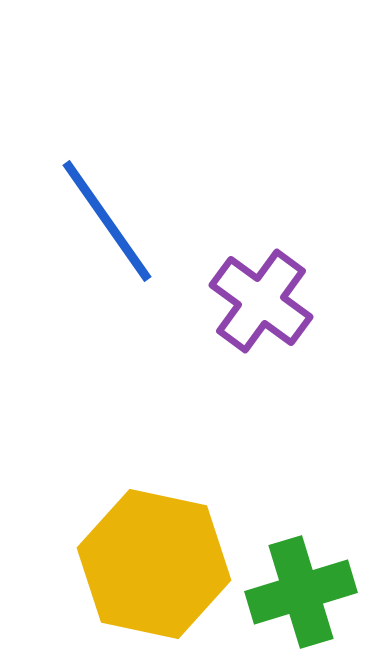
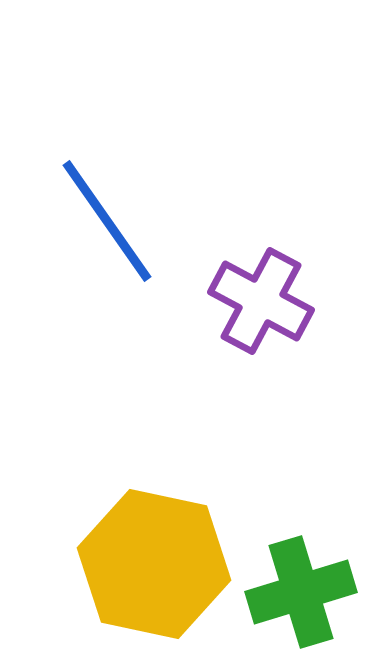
purple cross: rotated 8 degrees counterclockwise
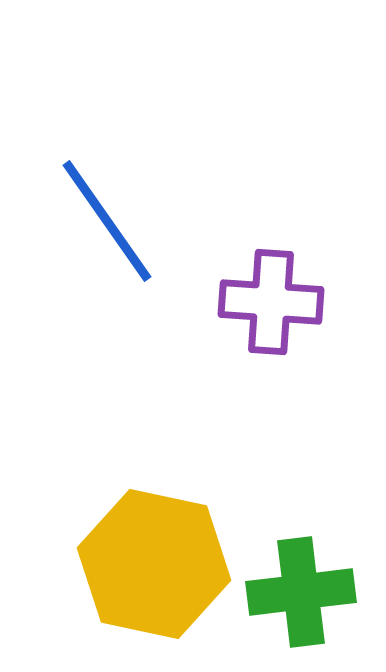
purple cross: moved 10 px right, 1 px down; rotated 24 degrees counterclockwise
green cross: rotated 10 degrees clockwise
